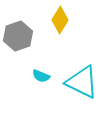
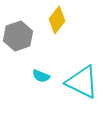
yellow diamond: moved 3 px left; rotated 8 degrees clockwise
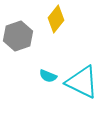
yellow diamond: moved 1 px left, 1 px up
cyan semicircle: moved 7 px right
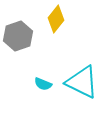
cyan semicircle: moved 5 px left, 8 px down
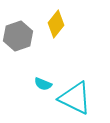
yellow diamond: moved 5 px down
cyan triangle: moved 7 px left, 16 px down
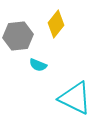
gray hexagon: rotated 12 degrees clockwise
cyan semicircle: moved 5 px left, 19 px up
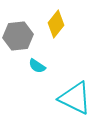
cyan semicircle: moved 1 px left, 1 px down; rotated 12 degrees clockwise
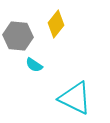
gray hexagon: rotated 12 degrees clockwise
cyan semicircle: moved 3 px left, 1 px up
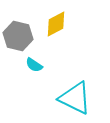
yellow diamond: rotated 24 degrees clockwise
gray hexagon: rotated 8 degrees clockwise
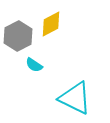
yellow diamond: moved 5 px left
gray hexagon: rotated 20 degrees clockwise
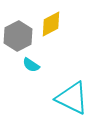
cyan semicircle: moved 3 px left
cyan triangle: moved 3 px left
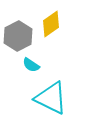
yellow diamond: rotated 8 degrees counterclockwise
cyan triangle: moved 21 px left
